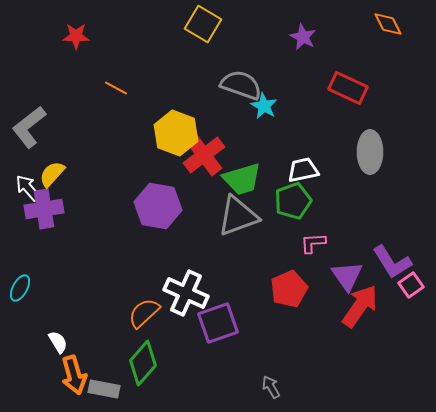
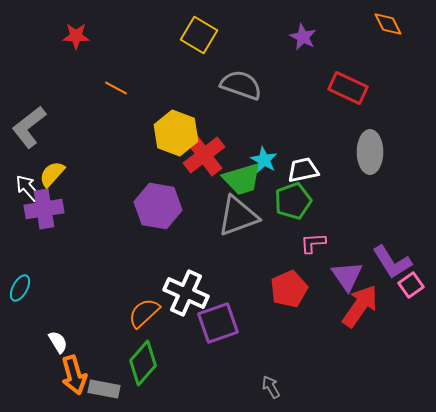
yellow square: moved 4 px left, 11 px down
cyan star: moved 54 px down
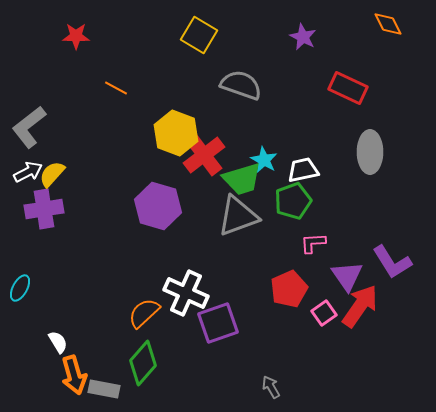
white arrow: moved 16 px up; rotated 104 degrees clockwise
purple hexagon: rotated 6 degrees clockwise
pink square: moved 87 px left, 28 px down
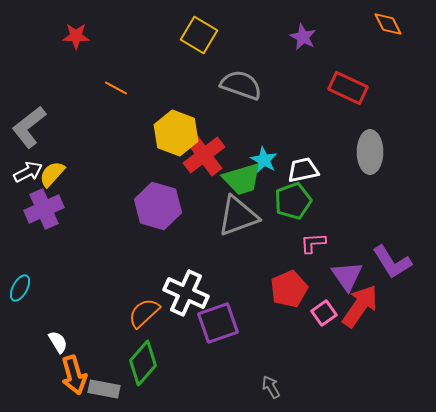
purple cross: rotated 15 degrees counterclockwise
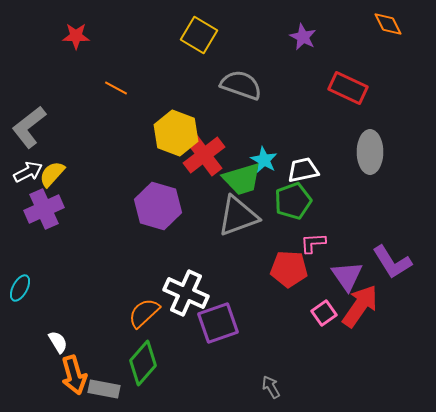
red pentagon: moved 20 px up; rotated 27 degrees clockwise
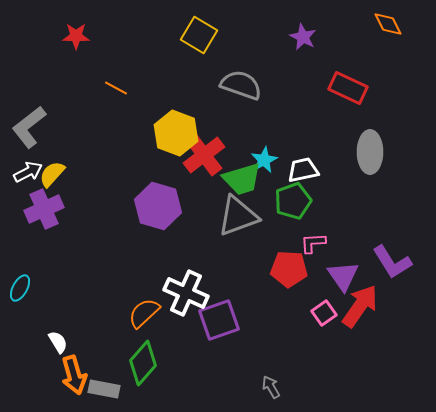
cyan star: rotated 16 degrees clockwise
purple triangle: moved 4 px left
purple square: moved 1 px right, 3 px up
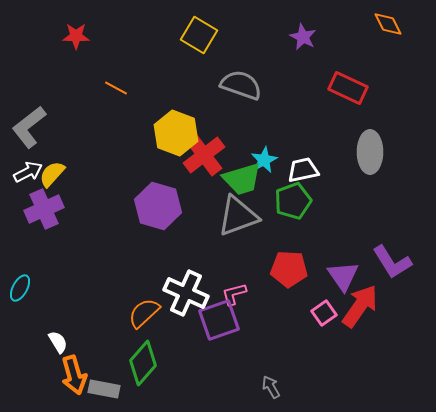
pink L-shape: moved 79 px left, 51 px down; rotated 12 degrees counterclockwise
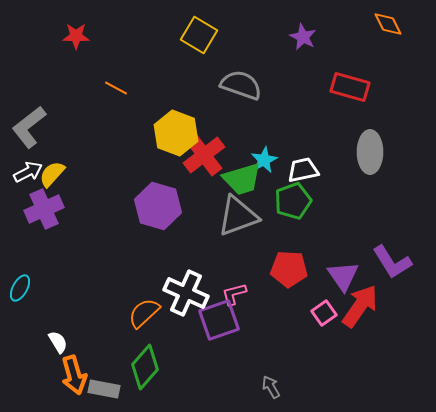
red rectangle: moved 2 px right, 1 px up; rotated 9 degrees counterclockwise
green diamond: moved 2 px right, 4 px down
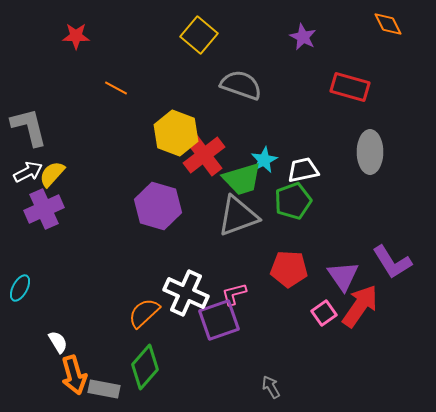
yellow square: rotated 9 degrees clockwise
gray L-shape: rotated 114 degrees clockwise
